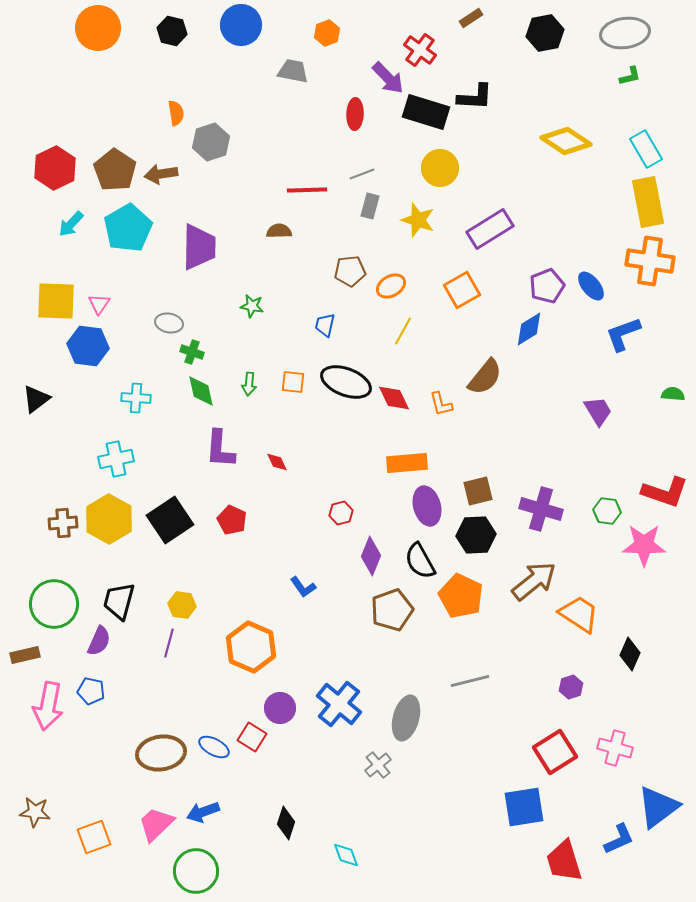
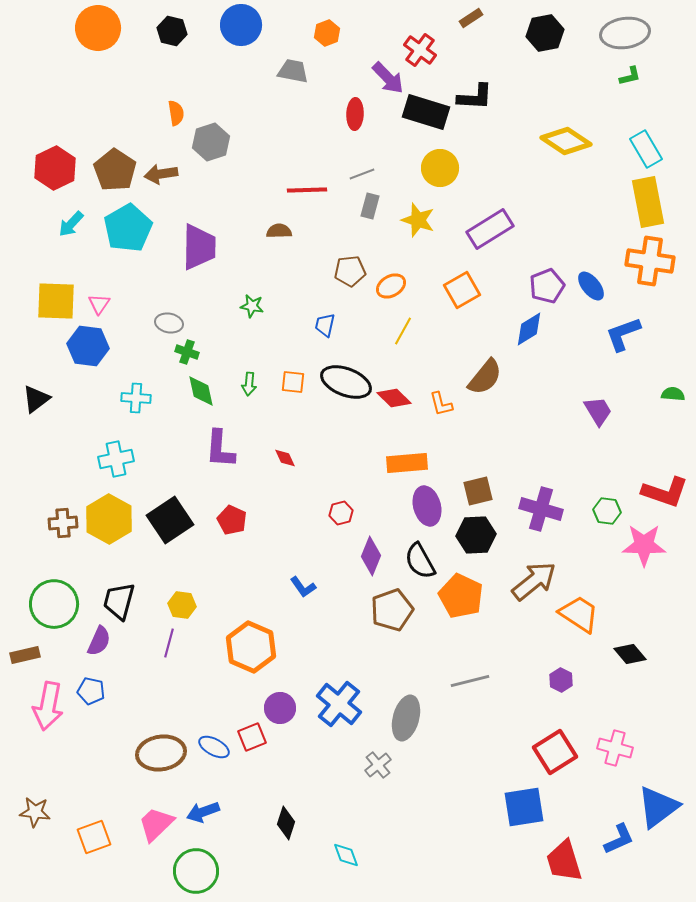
green cross at (192, 352): moved 5 px left
red diamond at (394, 398): rotated 20 degrees counterclockwise
red diamond at (277, 462): moved 8 px right, 4 px up
black diamond at (630, 654): rotated 64 degrees counterclockwise
purple hexagon at (571, 687): moved 10 px left, 7 px up; rotated 15 degrees counterclockwise
red square at (252, 737): rotated 36 degrees clockwise
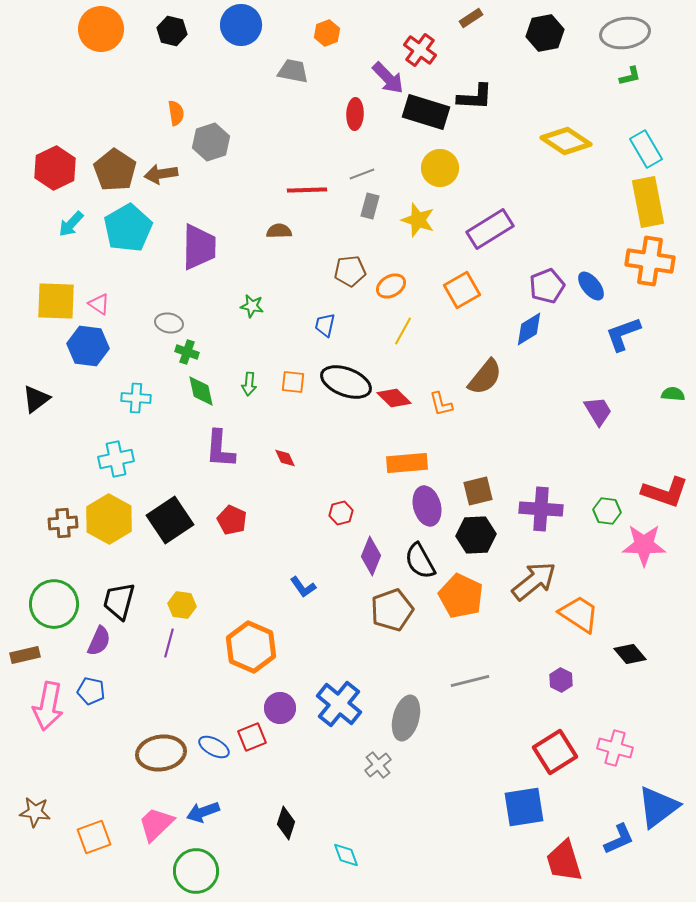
orange circle at (98, 28): moved 3 px right, 1 px down
pink triangle at (99, 304): rotated 30 degrees counterclockwise
purple cross at (541, 509): rotated 12 degrees counterclockwise
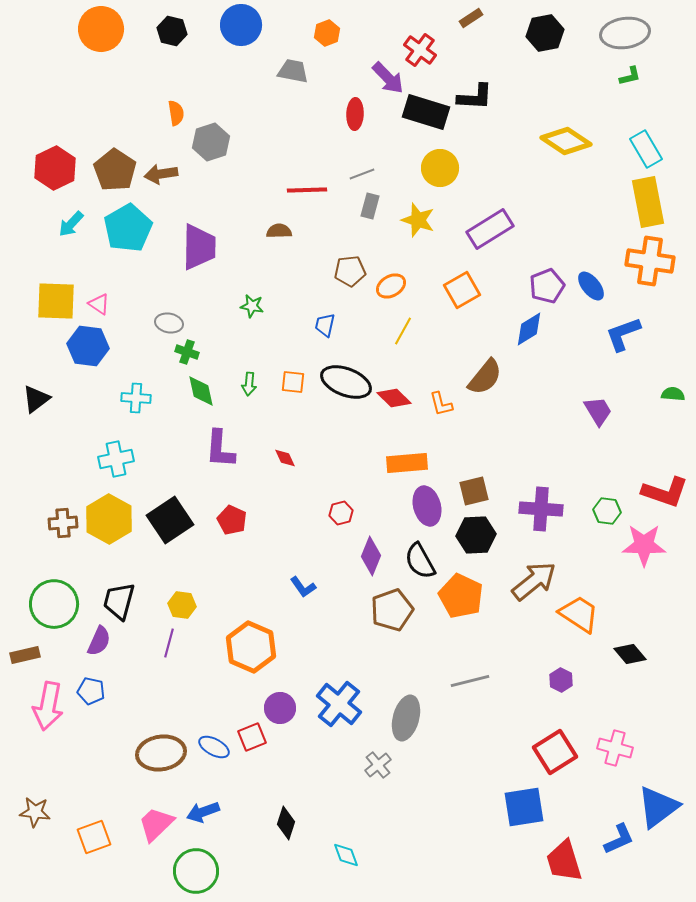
brown square at (478, 491): moved 4 px left
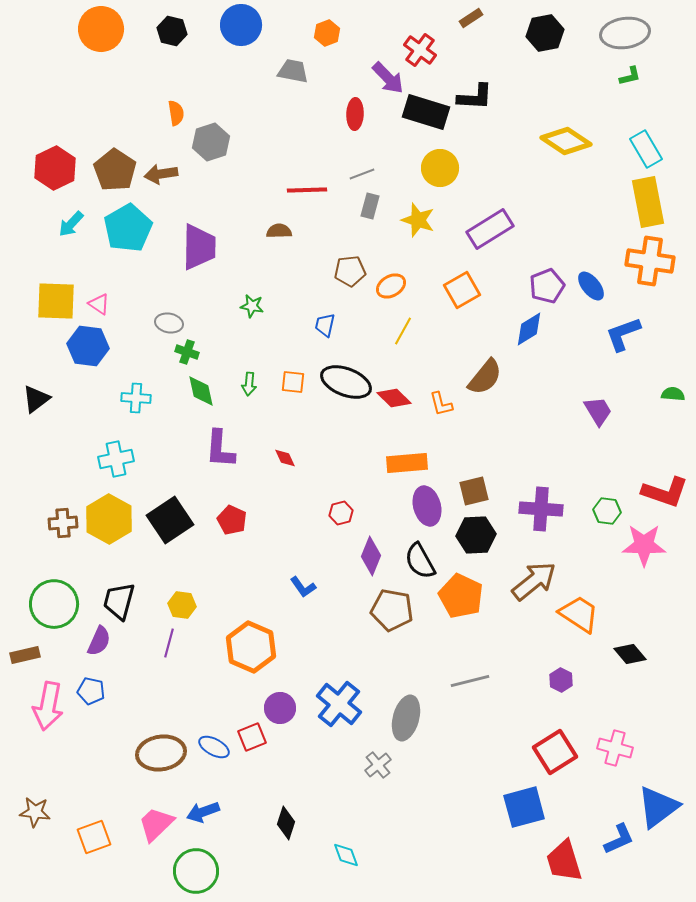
brown pentagon at (392, 610): rotated 30 degrees clockwise
blue square at (524, 807): rotated 6 degrees counterclockwise
